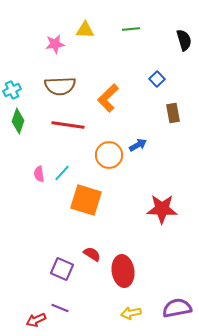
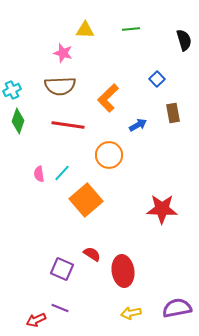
pink star: moved 8 px right, 9 px down; rotated 24 degrees clockwise
blue arrow: moved 20 px up
orange square: rotated 32 degrees clockwise
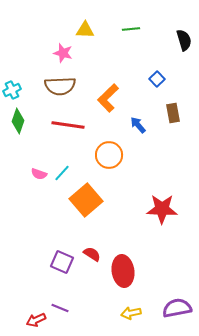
blue arrow: rotated 102 degrees counterclockwise
pink semicircle: rotated 63 degrees counterclockwise
purple square: moved 7 px up
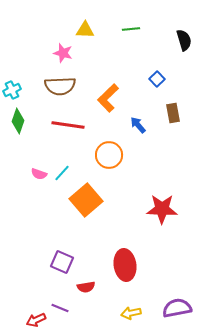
red semicircle: moved 6 px left, 33 px down; rotated 138 degrees clockwise
red ellipse: moved 2 px right, 6 px up
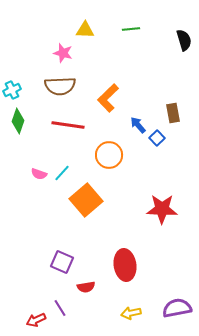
blue square: moved 59 px down
purple line: rotated 36 degrees clockwise
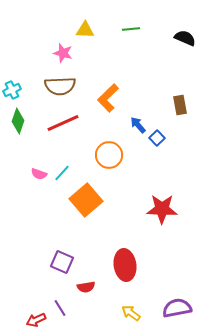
black semicircle: moved 1 px right, 2 px up; rotated 50 degrees counterclockwise
brown rectangle: moved 7 px right, 8 px up
red line: moved 5 px left, 2 px up; rotated 32 degrees counterclockwise
yellow arrow: rotated 48 degrees clockwise
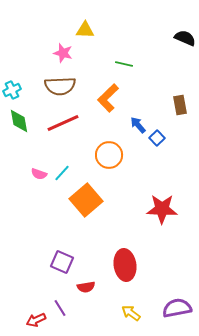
green line: moved 7 px left, 35 px down; rotated 18 degrees clockwise
green diamond: moved 1 px right; rotated 30 degrees counterclockwise
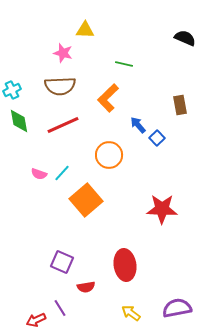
red line: moved 2 px down
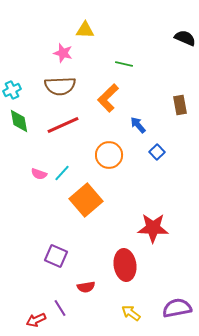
blue square: moved 14 px down
red star: moved 9 px left, 19 px down
purple square: moved 6 px left, 6 px up
